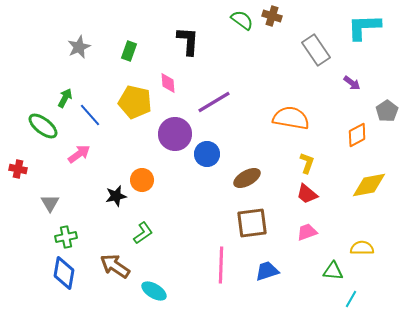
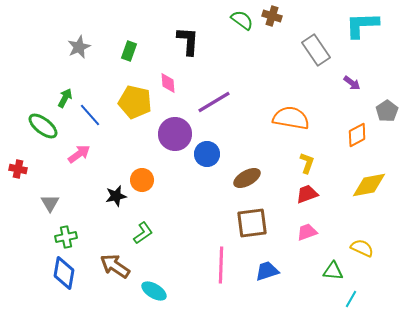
cyan L-shape: moved 2 px left, 2 px up
red trapezoid: rotated 120 degrees clockwise
yellow semicircle: rotated 25 degrees clockwise
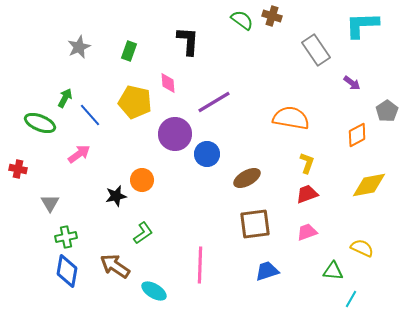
green ellipse: moved 3 px left, 3 px up; rotated 16 degrees counterclockwise
brown square: moved 3 px right, 1 px down
pink line: moved 21 px left
blue diamond: moved 3 px right, 2 px up
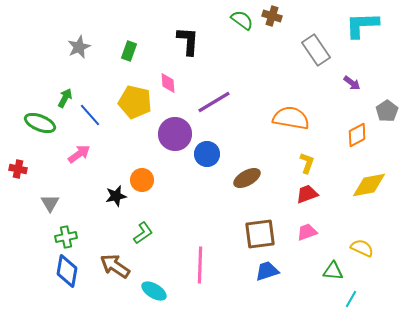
brown square: moved 5 px right, 10 px down
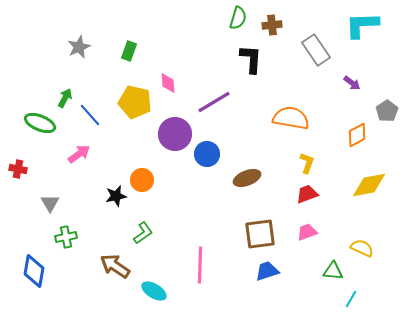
brown cross: moved 9 px down; rotated 24 degrees counterclockwise
green semicircle: moved 4 px left, 2 px up; rotated 70 degrees clockwise
black L-shape: moved 63 px right, 18 px down
brown ellipse: rotated 8 degrees clockwise
blue diamond: moved 33 px left
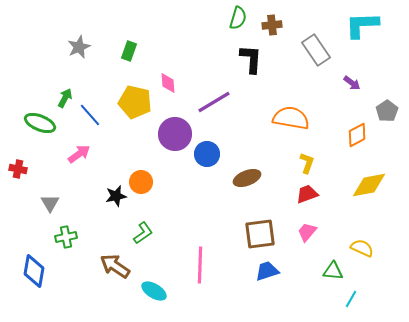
orange circle: moved 1 px left, 2 px down
pink trapezoid: rotated 30 degrees counterclockwise
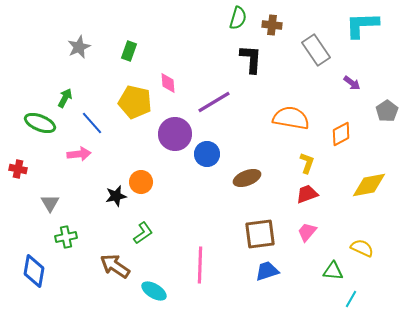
brown cross: rotated 12 degrees clockwise
blue line: moved 2 px right, 8 px down
orange diamond: moved 16 px left, 1 px up
pink arrow: rotated 30 degrees clockwise
